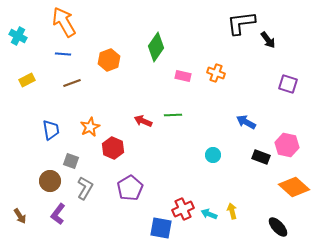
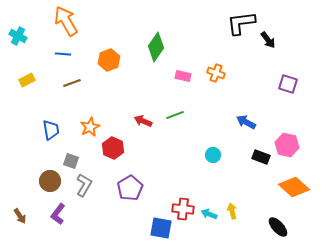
orange arrow: moved 2 px right, 1 px up
green line: moved 2 px right; rotated 18 degrees counterclockwise
gray L-shape: moved 1 px left, 3 px up
red cross: rotated 30 degrees clockwise
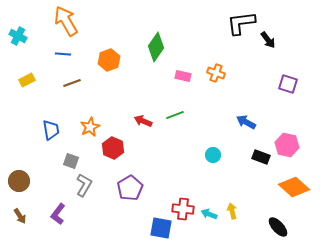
brown circle: moved 31 px left
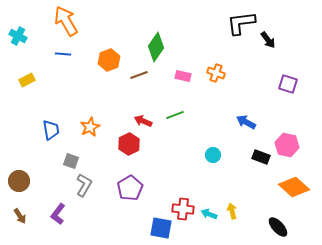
brown line: moved 67 px right, 8 px up
red hexagon: moved 16 px right, 4 px up; rotated 10 degrees clockwise
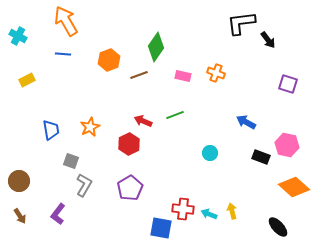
cyan circle: moved 3 px left, 2 px up
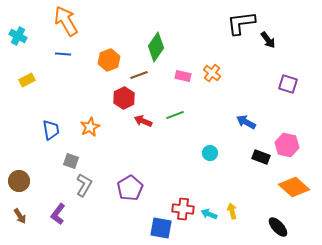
orange cross: moved 4 px left; rotated 18 degrees clockwise
red hexagon: moved 5 px left, 46 px up
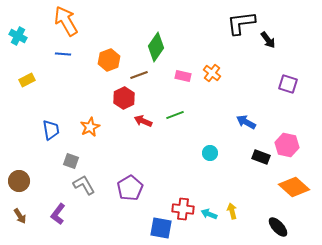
gray L-shape: rotated 60 degrees counterclockwise
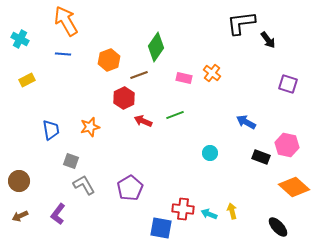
cyan cross: moved 2 px right, 3 px down
pink rectangle: moved 1 px right, 2 px down
orange star: rotated 12 degrees clockwise
brown arrow: rotated 98 degrees clockwise
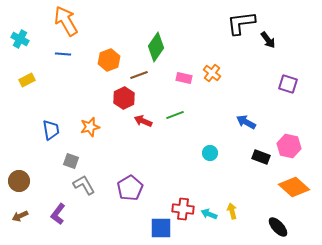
pink hexagon: moved 2 px right, 1 px down
blue square: rotated 10 degrees counterclockwise
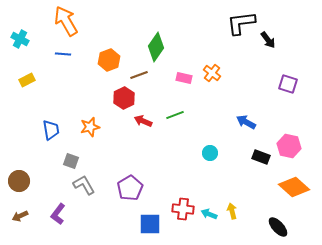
blue square: moved 11 px left, 4 px up
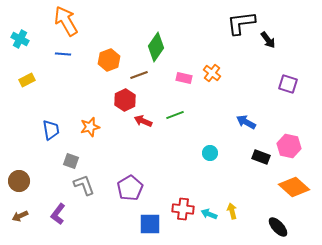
red hexagon: moved 1 px right, 2 px down
gray L-shape: rotated 10 degrees clockwise
